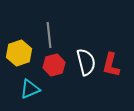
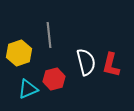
red hexagon: moved 14 px down
cyan triangle: moved 2 px left
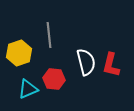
red hexagon: rotated 20 degrees clockwise
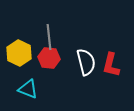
gray line: moved 2 px down
yellow hexagon: rotated 15 degrees counterclockwise
red hexagon: moved 5 px left, 21 px up
cyan triangle: rotated 45 degrees clockwise
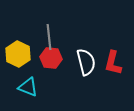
yellow hexagon: moved 1 px left, 1 px down
red hexagon: moved 2 px right
red L-shape: moved 2 px right, 2 px up
cyan triangle: moved 2 px up
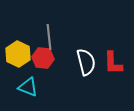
red hexagon: moved 8 px left
red L-shape: rotated 15 degrees counterclockwise
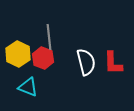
red hexagon: rotated 15 degrees clockwise
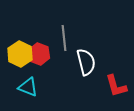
gray line: moved 15 px right, 1 px down
yellow hexagon: moved 2 px right
red hexagon: moved 4 px left, 4 px up
red L-shape: moved 3 px right, 23 px down; rotated 15 degrees counterclockwise
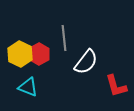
red hexagon: rotated 10 degrees clockwise
white semicircle: rotated 52 degrees clockwise
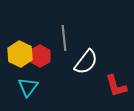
red hexagon: moved 1 px right, 2 px down
cyan triangle: rotated 45 degrees clockwise
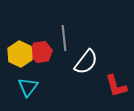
red hexagon: moved 1 px right, 4 px up; rotated 20 degrees clockwise
